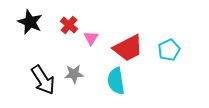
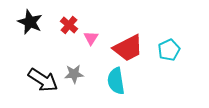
black arrow: rotated 24 degrees counterclockwise
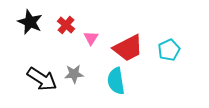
red cross: moved 3 px left
black arrow: moved 1 px left, 1 px up
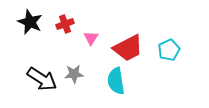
red cross: moved 1 px left, 1 px up; rotated 30 degrees clockwise
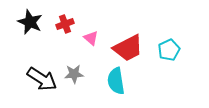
pink triangle: rotated 21 degrees counterclockwise
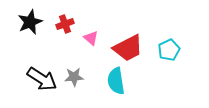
black star: rotated 25 degrees clockwise
gray star: moved 3 px down
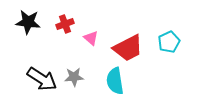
black star: moved 2 px left; rotated 30 degrees clockwise
cyan pentagon: moved 8 px up
cyan semicircle: moved 1 px left
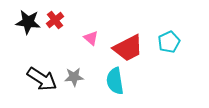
red cross: moved 10 px left, 4 px up; rotated 18 degrees counterclockwise
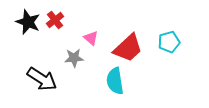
black star: rotated 15 degrees clockwise
cyan pentagon: rotated 10 degrees clockwise
red trapezoid: rotated 16 degrees counterclockwise
gray star: moved 19 px up
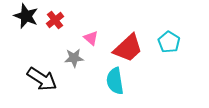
black star: moved 2 px left, 6 px up
cyan pentagon: rotated 25 degrees counterclockwise
